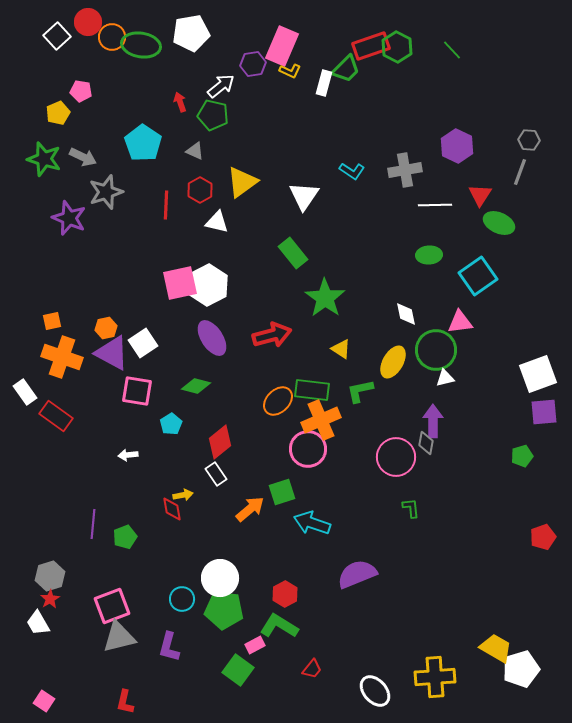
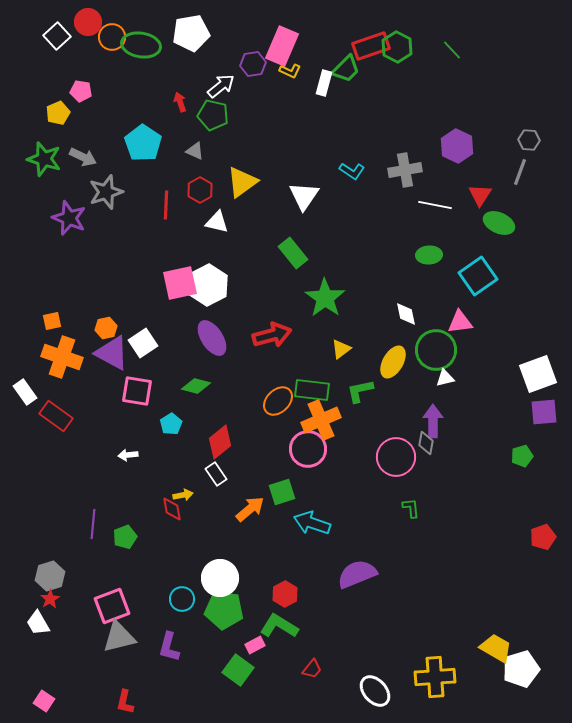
white line at (435, 205): rotated 12 degrees clockwise
yellow triangle at (341, 349): rotated 50 degrees clockwise
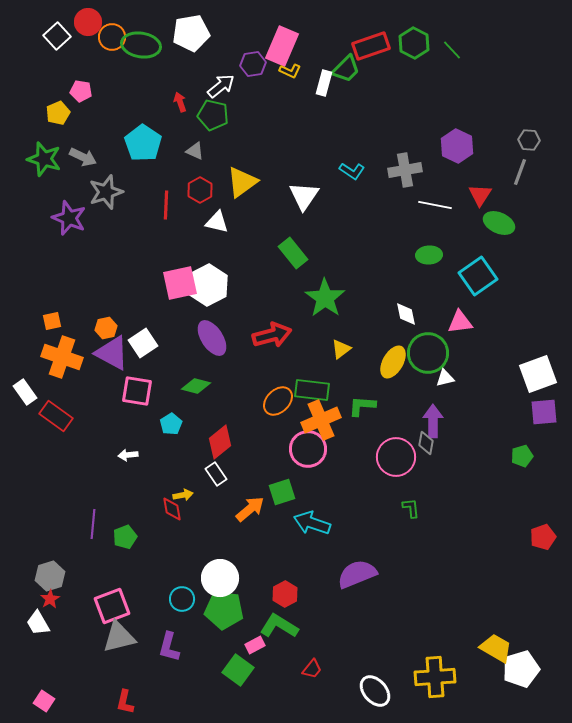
green hexagon at (397, 47): moved 17 px right, 4 px up
green circle at (436, 350): moved 8 px left, 3 px down
green L-shape at (360, 391): moved 2 px right, 15 px down; rotated 16 degrees clockwise
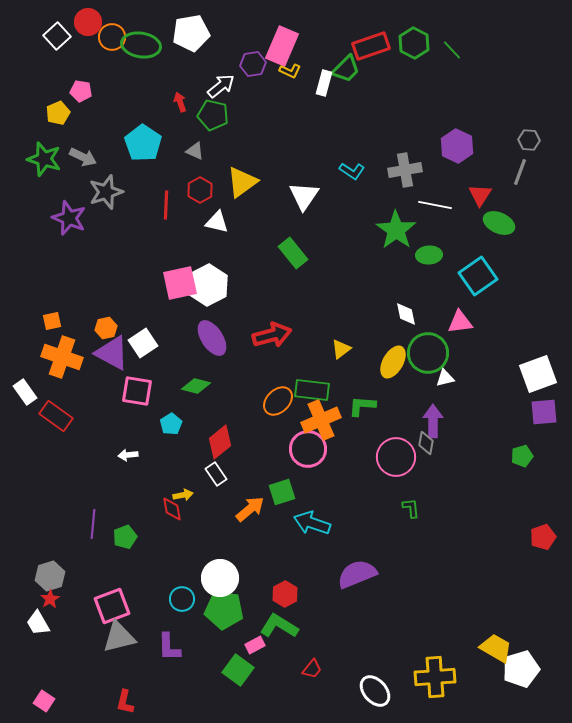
green star at (325, 298): moved 71 px right, 68 px up
purple L-shape at (169, 647): rotated 16 degrees counterclockwise
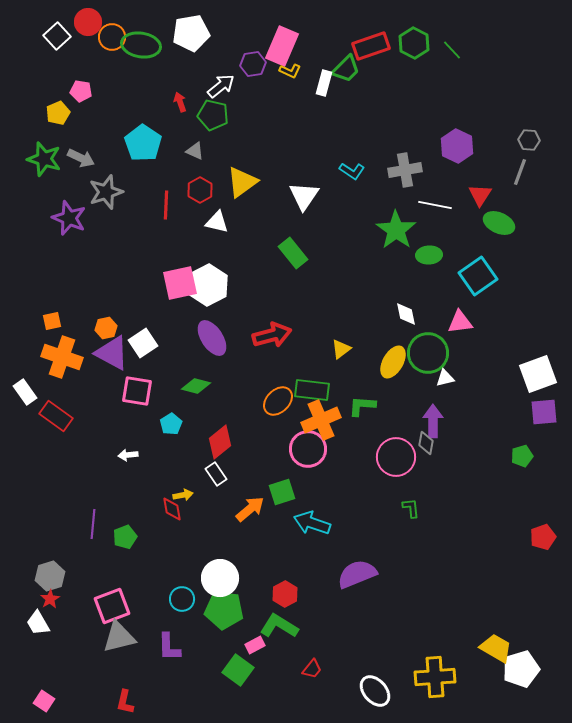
gray arrow at (83, 157): moved 2 px left, 1 px down
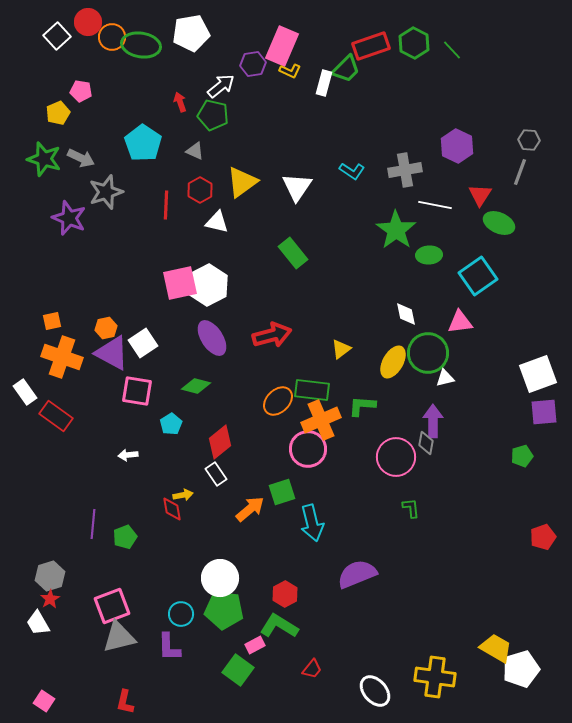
white triangle at (304, 196): moved 7 px left, 9 px up
cyan arrow at (312, 523): rotated 123 degrees counterclockwise
cyan circle at (182, 599): moved 1 px left, 15 px down
yellow cross at (435, 677): rotated 12 degrees clockwise
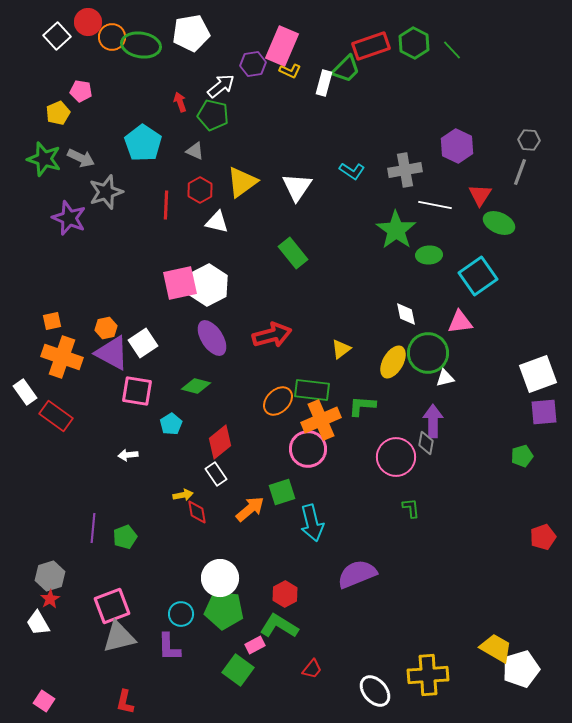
red diamond at (172, 509): moved 25 px right, 3 px down
purple line at (93, 524): moved 4 px down
yellow cross at (435, 677): moved 7 px left, 2 px up; rotated 12 degrees counterclockwise
